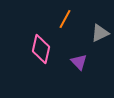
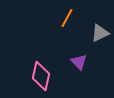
orange line: moved 2 px right, 1 px up
pink diamond: moved 27 px down
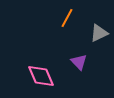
gray triangle: moved 1 px left
pink diamond: rotated 36 degrees counterclockwise
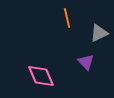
orange line: rotated 42 degrees counterclockwise
purple triangle: moved 7 px right
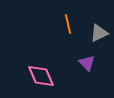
orange line: moved 1 px right, 6 px down
purple triangle: moved 1 px right, 1 px down
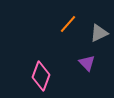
orange line: rotated 54 degrees clockwise
pink diamond: rotated 44 degrees clockwise
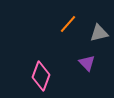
gray triangle: rotated 12 degrees clockwise
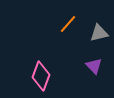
purple triangle: moved 7 px right, 3 px down
